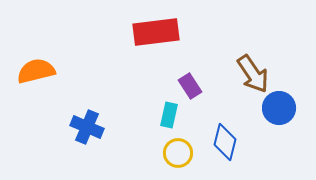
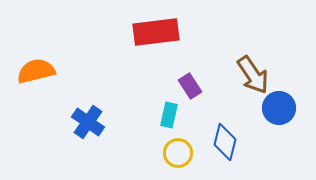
brown arrow: moved 1 px down
blue cross: moved 1 px right, 5 px up; rotated 12 degrees clockwise
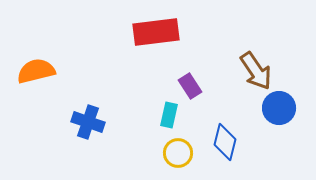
brown arrow: moved 3 px right, 4 px up
blue cross: rotated 16 degrees counterclockwise
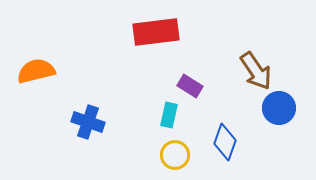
purple rectangle: rotated 25 degrees counterclockwise
blue diamond: rotated 6 degrees clockwise
yellow circle: moved 3 px left, 2 px down
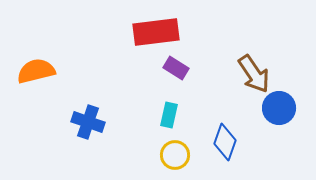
brown arrow: moved 2 px left, 3 px down
purple rectangle: moved 14 px left, 18 px up
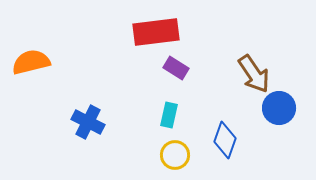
orange semicircle: moved 5 px left, 9 px up
blue cross: rotated 8 degrees clockwise
blue diamond: moved 2 px up
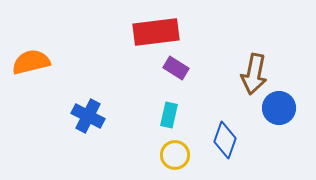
brown arrow: rotated 45 degrees clockwise
blue cross: moved 6 px up
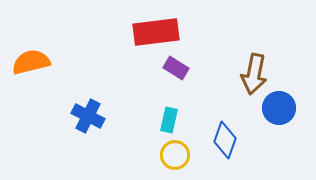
cyan rectangle: moved 5 px down
